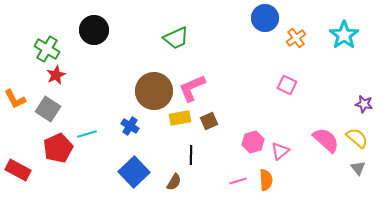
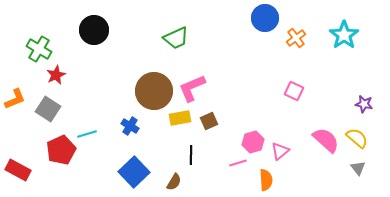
green cross: moved 8 px left
pink square: moved 7 px right, 6 px down
orange L-shape: rotated 85 degrees counterclockwise
red pentagon: moved 3 px right, 2 px down
pink line: moved 18 px up
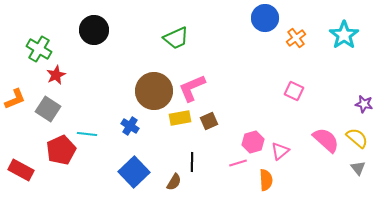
cyan line: rotated 24 degrees clockwise
black line: moved 1 px right, 7 px down
red rectangle: moved 3 px right
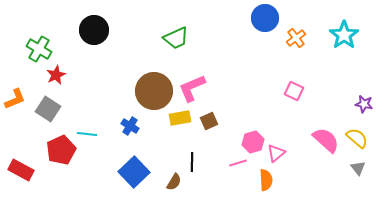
pink triangle: moved 4 px left, 2 px down
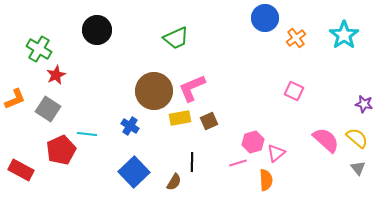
black circle: moved 3 px right
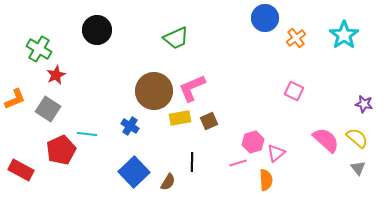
brown semicircle: moved 6 px left
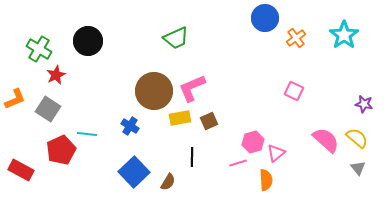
black circle: moved 9 px left, 11 px down
black line: moved 5 px up
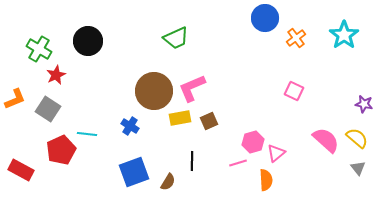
black line: moved 4 px down
blue square: rotated 24 degrees clockwise
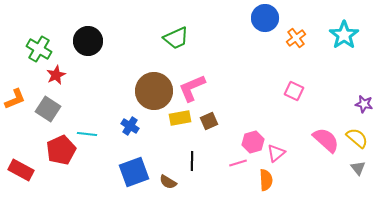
brown semicircle: rotated 90 degrees clockwise
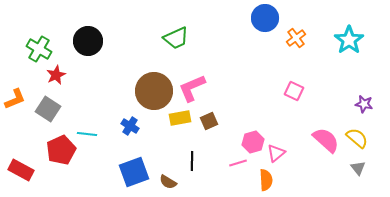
cyan star: moved 5 px right, 5 px down
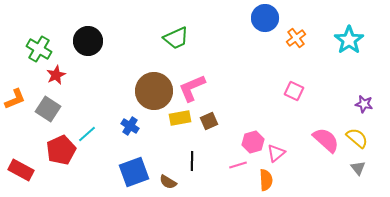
cyan line: rotated 48 degrees counterclockwise
pink line: moved 2 px down
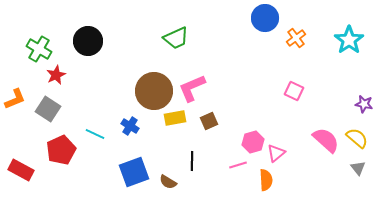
yellow rectangle: moved 5 px left
cyan line: moved 8 px right; rotated 66 degrees clockwise
